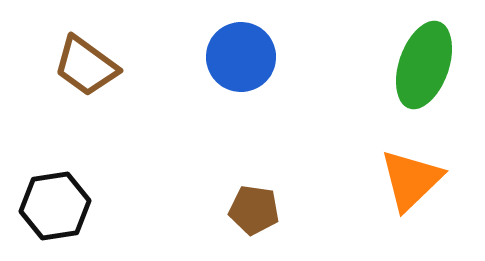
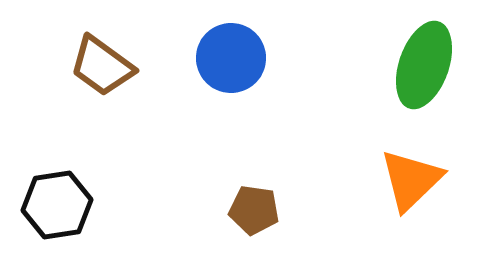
blue circle: moved 10 px left, 1 px down
brown trapezoid: moved 16 px right
black hexagon: moved 2 px right, 1 px up
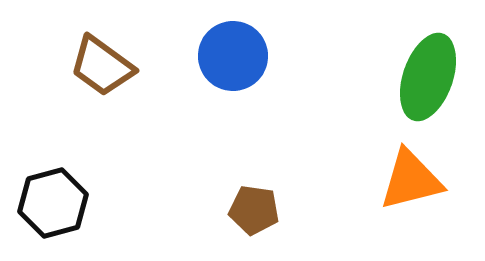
blue circle: moved 2 px right, 2 px up
green ellipse: moved 4 px right, 12 px down
orange triangle: rotated 30 degrees clockwise
black hexagon: moved 4 px left, 2 px up; rotated 6 degrees counterclockwise
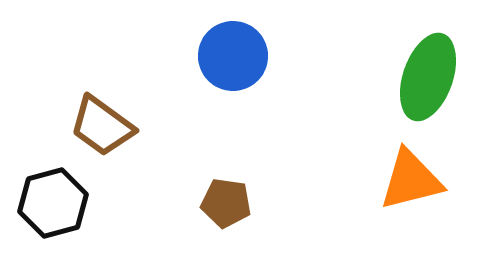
brown trapezoid: moved 60 px down
brown pentagon: moved 28 px left, 7 px up
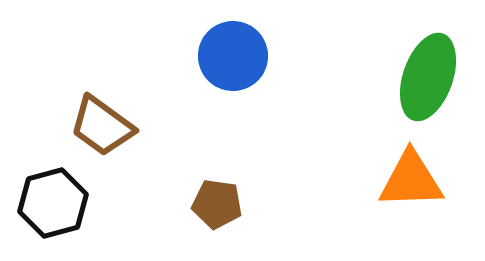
orange triangle: rotated 12 degrees clockwise
brown pentagon: moved 9 px left, 1 px down
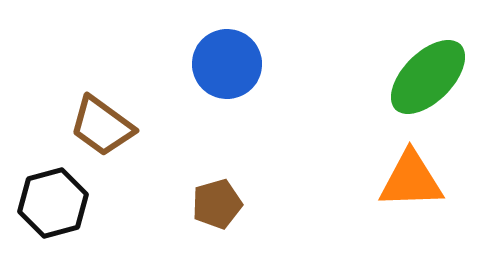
blue circle: moved 6 px left, 8 px down
green ellipse: rotated 26 degrees clockwise
brown pentagon: rotated 24 degrees counterclockwise
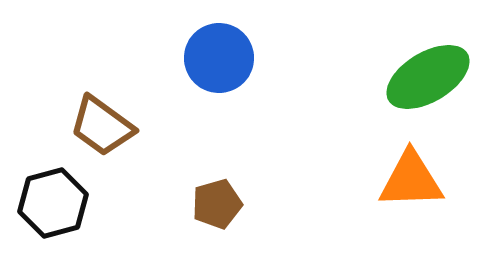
blue circle: moved 8 px left, 6 px up
green ellipse: rotated 14 degrees clockwise
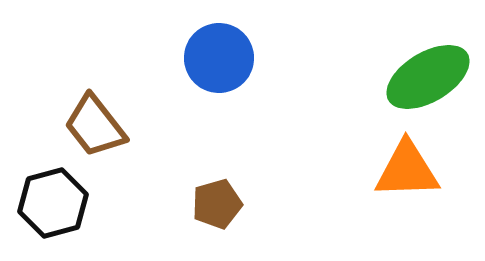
brown trapezoid: moved 7 px left; rotated 16 degrees clockwise
orange triangle: moved 4 px left, 10 px up
